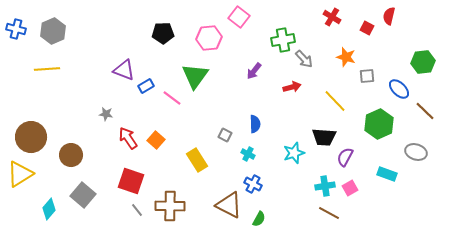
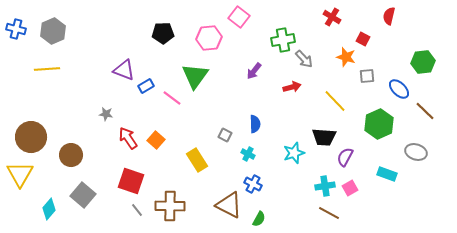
red square at (367, 28): moved 4 px left, 11 px down
yellow triangle at (20, 174): rotated 28 degrees counterclockwise
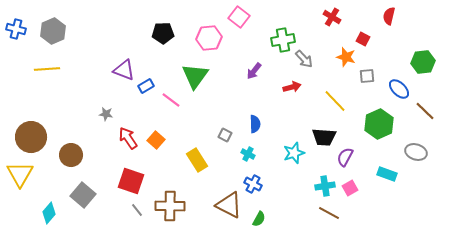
pink line at (172, 98): moved 1 px left, 2 px down
cyan diamond at (49, 209): moved 4 px down
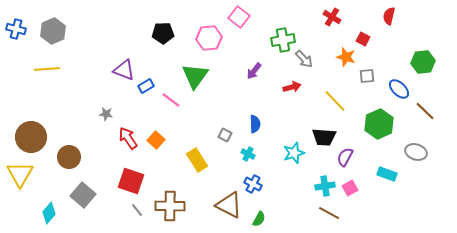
brown circle at (71, 155): moved 2 px left, 2 px down
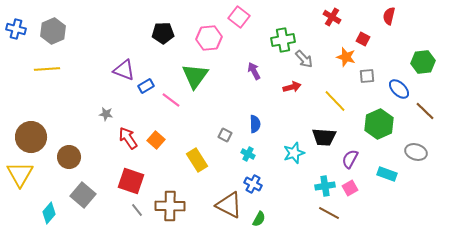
purple arrow at (254, 71): rotated 114 degrees clockwise
purple semicircle at (345, 157): moved 5 px right, 2 px down
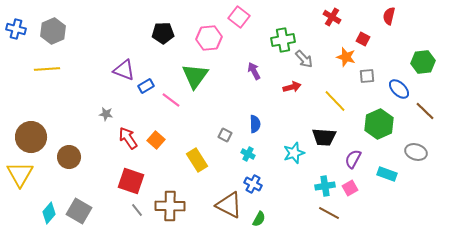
purple semicircle at (350, 159): moved 3 px right
gray square at (83, 195): moved 4 px left, 16 px down; rotated 10 degrees counterclockwise
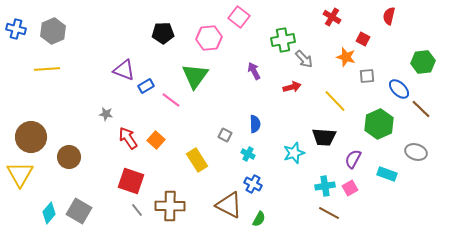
brown line at (425, 111): moved 4 px left, 2 px up
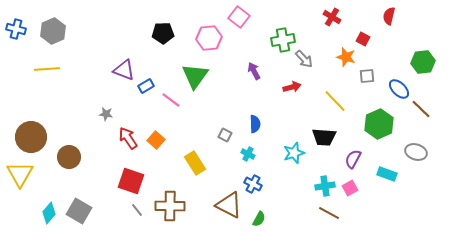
yellow rectangle at (197, 160): moved 2 px left, 3 px down
